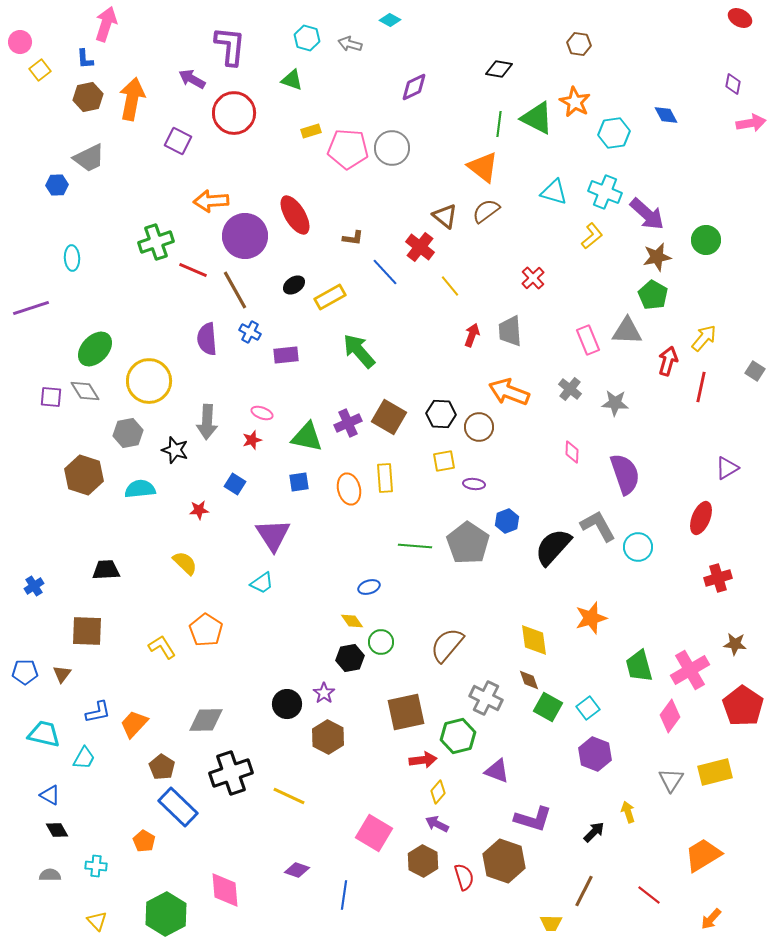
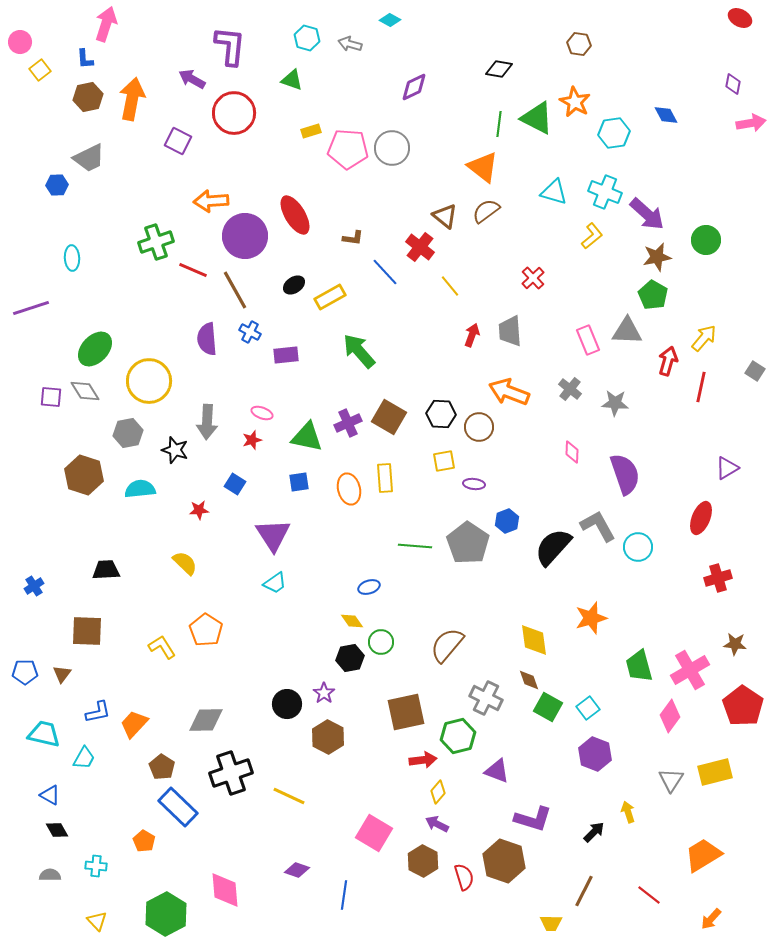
cyan trapezoid at (262, 583): moved 13 px right
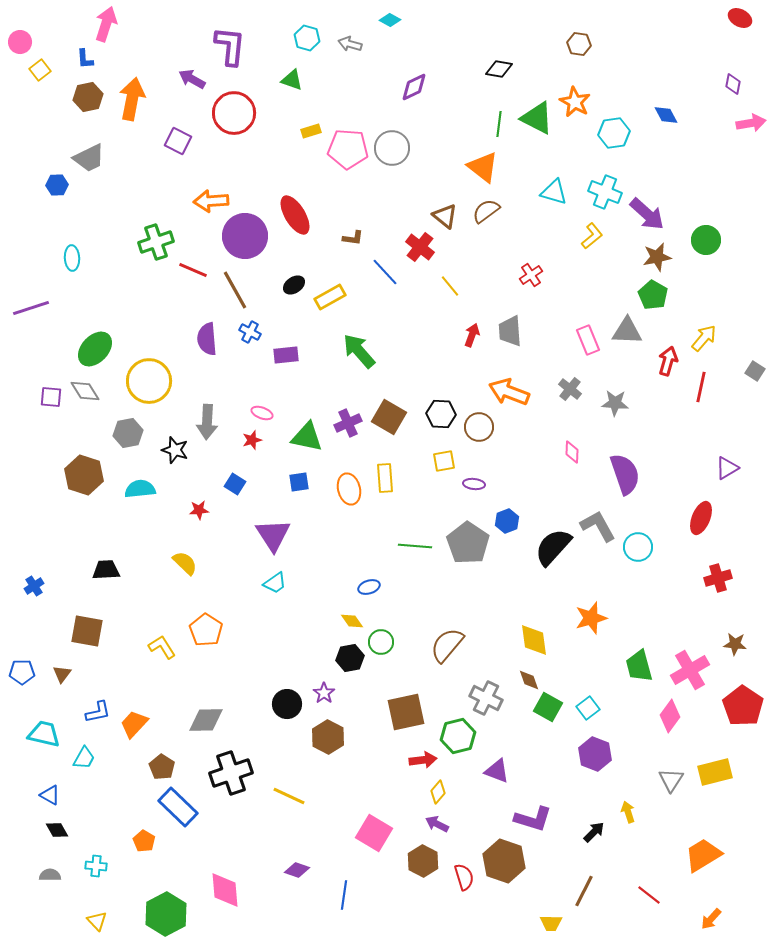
red cross at (533, 278): moved 2 px left, 3 px up; rotated 10 degrees clockwise
brown square at (87, 631): rotated 8 degrees clockwise
blue pentagon at (25, 672): moved 3 px left
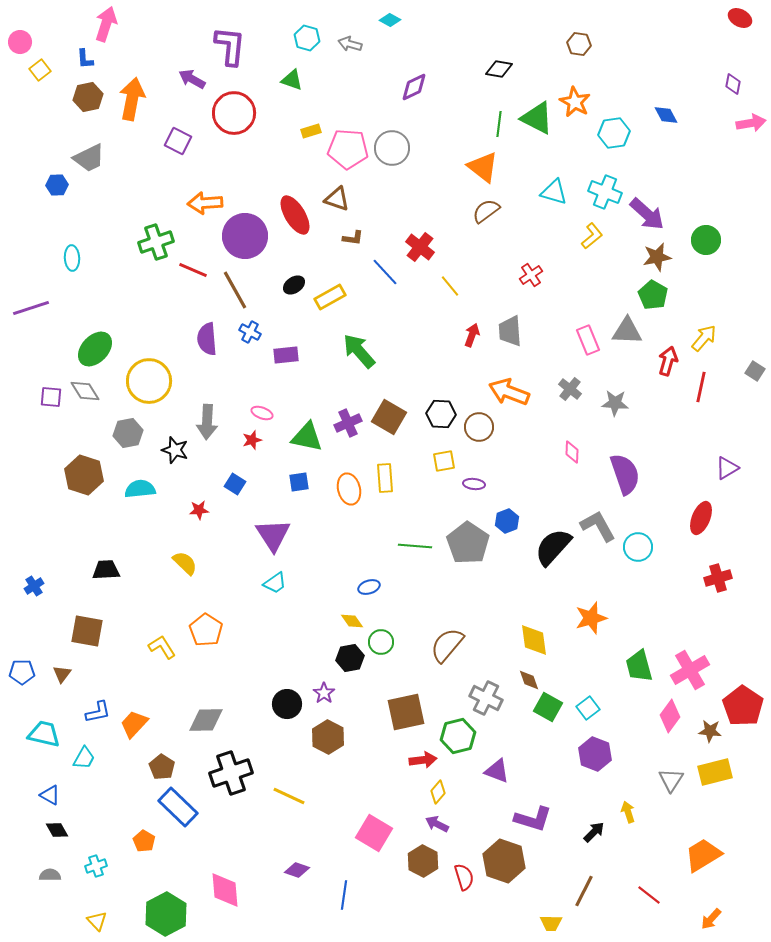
orange arrow at (211, 201): moved 6 px left, 2 px down
brown triangle at (445, 216): moved 108 px left, 17 px up; rotated 20 degrees counterclockwise
brown star at (735, 644): moved 25 px left, 87 px down
cyan cross at (96, 866): rotated 25 degrees counterclockwise
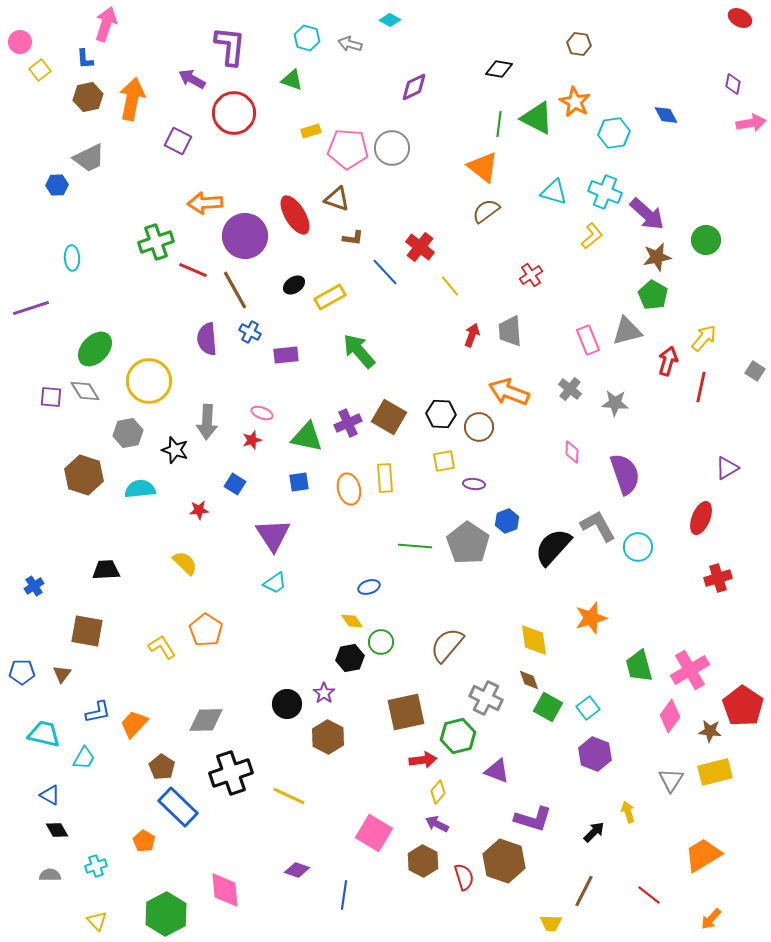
gray triangle at (627, 331): rotated 16 degrees counterclockwise
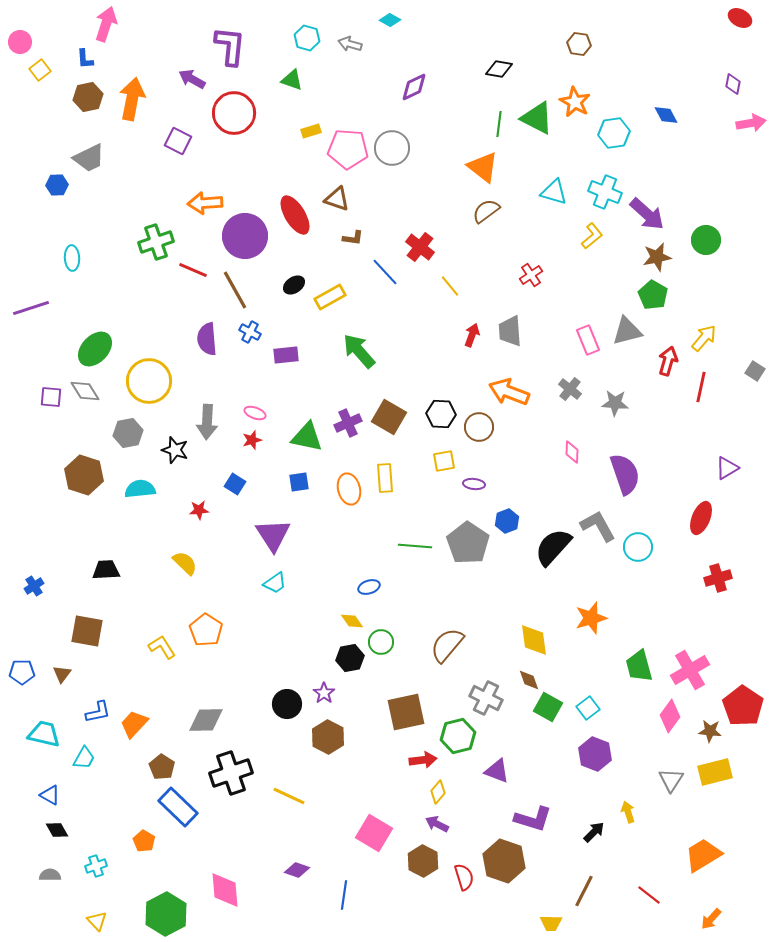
pink ellipse at (262, 413): moved 7 px left
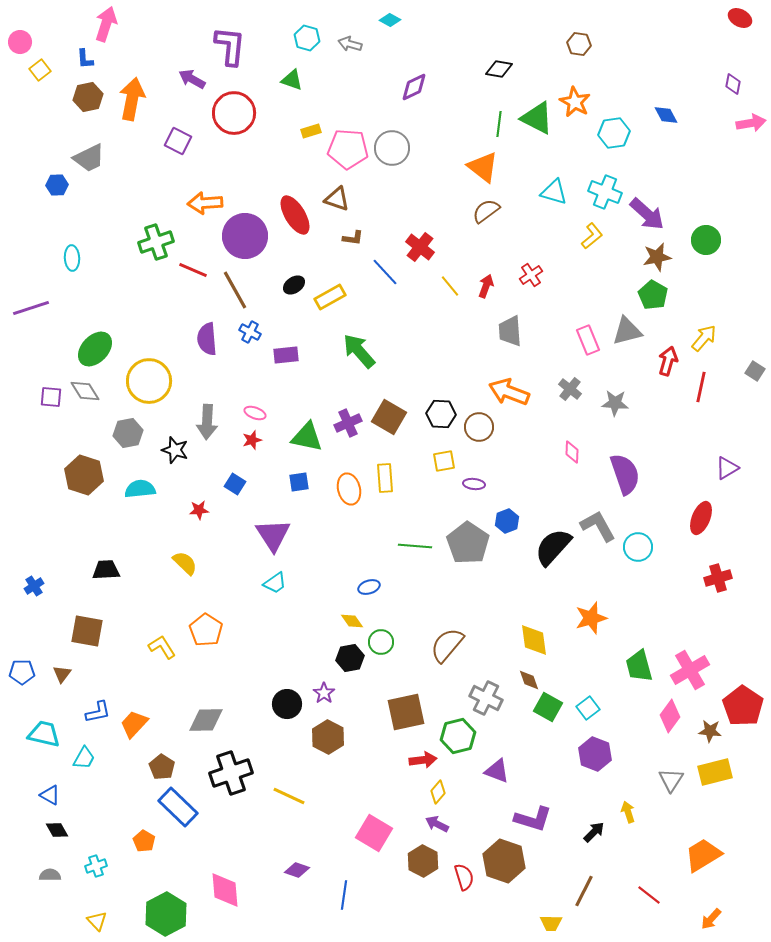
red arrow at (472, 335): moved 14 px right, 49 px up
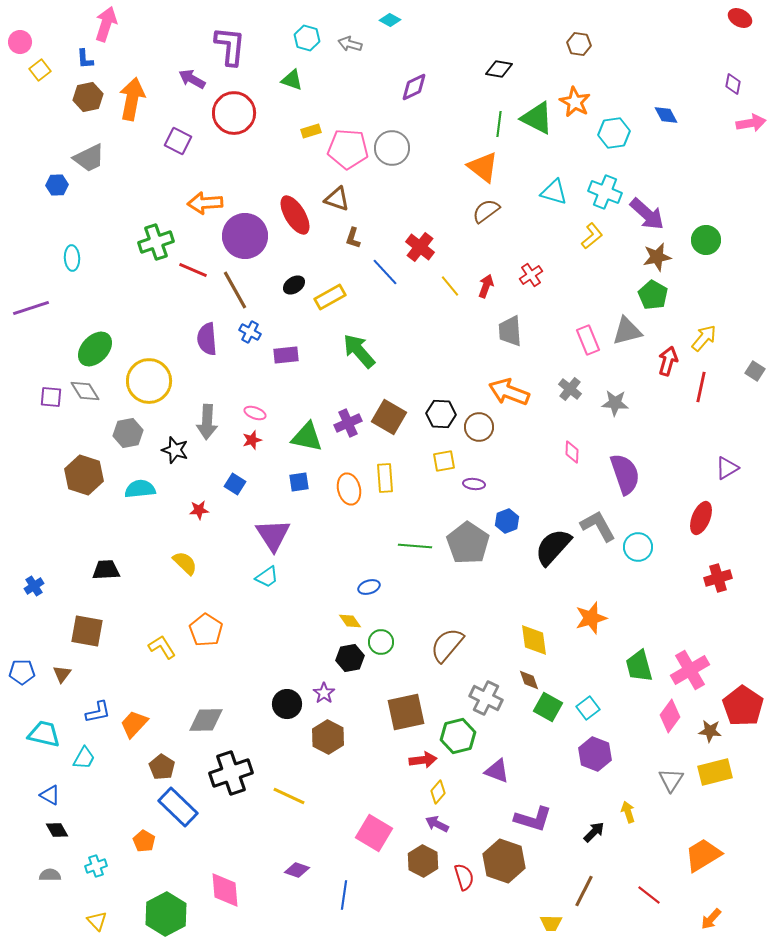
brown L-shape at (353, 238): rotated 100 degrees clockwise
cyan trapezoid at (275, 583): moved 8 px left, 6 px up
yellow diamond at (352, 621): moved 2 px left
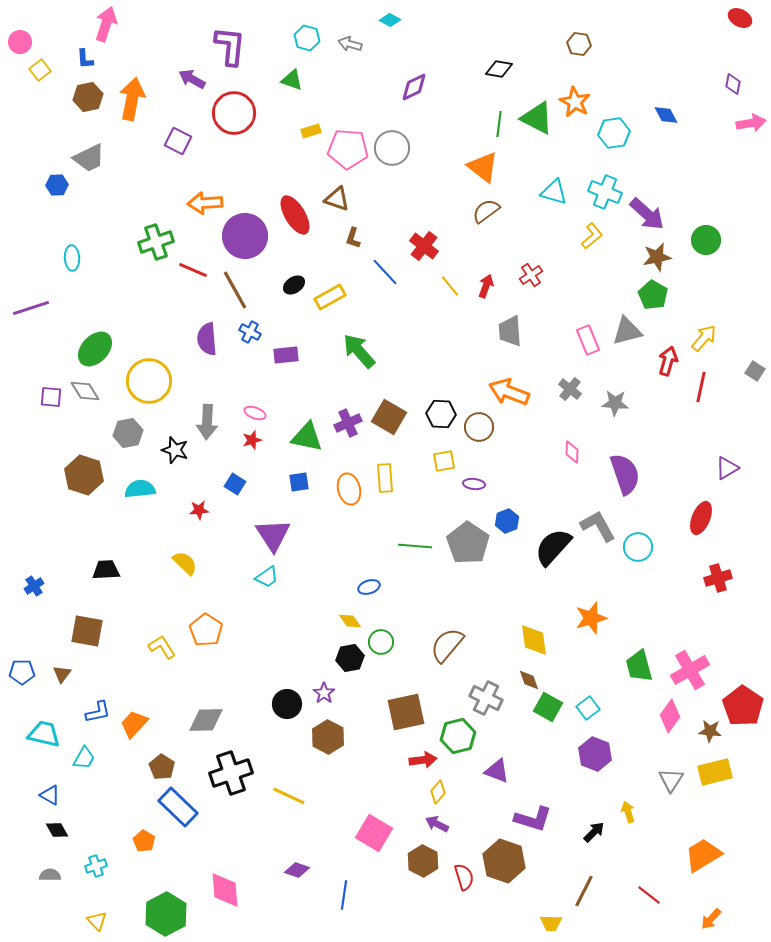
red cross at (420, 247): moved 4 px right, 1 px up
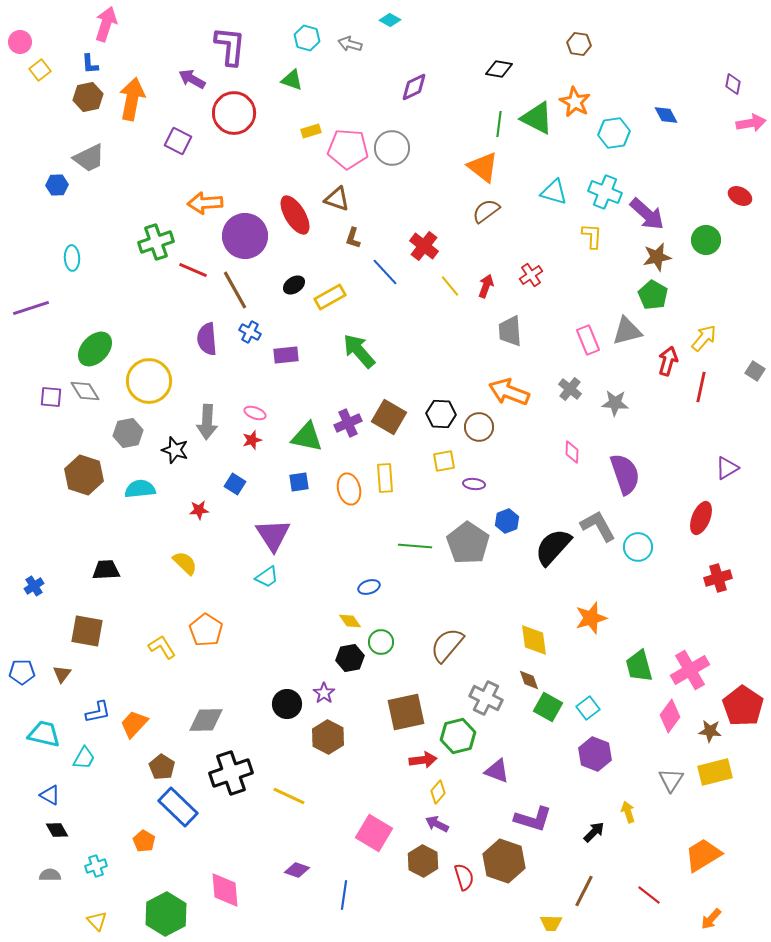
red ellipse at (740, 18): moved 178 px down
blue L-shape at (85, 59): moved 5 px right, 5 px down
yellow L-shape at (592, 236): rotated 48 degrees counterclockwise
